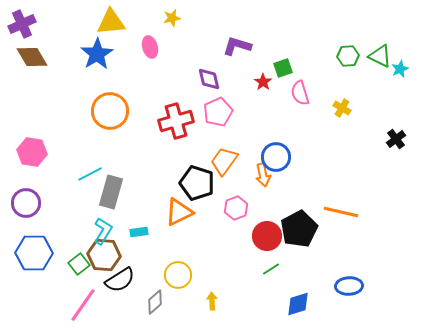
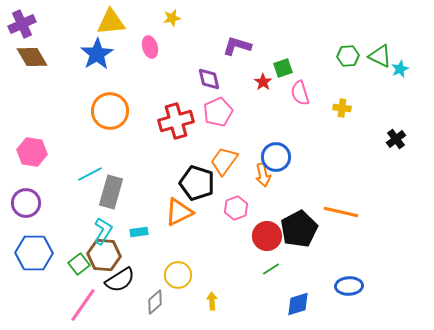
yellow cross at (342, 108): rotated 24 degrees counterclockwise
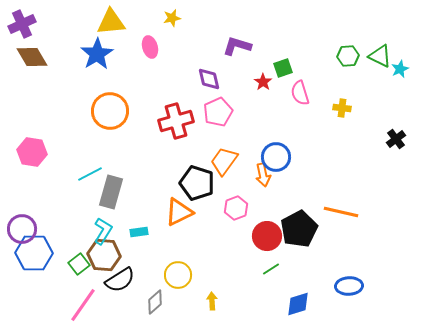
purple circle at (26, 203): moved 4 px left, 26 px down
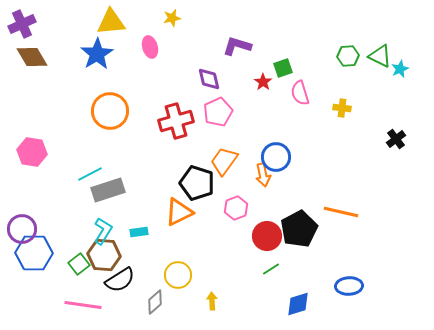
gray rectangle at (111, 192): moved 3 px left, 2 px up; rotated 56 degrees clockwise
pink line at (83, 305): rotated 63 degrees clockwise
